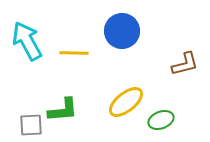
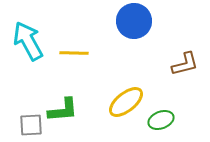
blue circle: moved 12 px right, 10 px up
cyan arrow: moved 1 px right
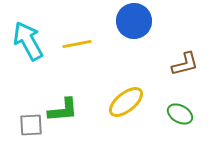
yellow line: moved 3 px right, 9 px up; rotated 12 degrees counterclockwise
green ellipse: moved 19 px right, 6 px up; rotated 50 degrees clockwise
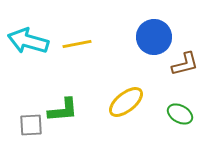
blue circle: moved 20 px right, 16 px down
cyan arrow: rotated 45 degrees counterclockwise
